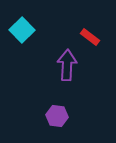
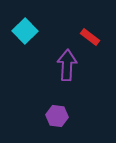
cyan square: moved 3 px right, 1 px down
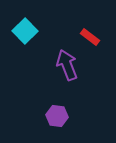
purple arrow: rotated 24 degrees counterclockwise
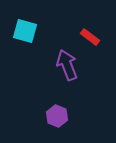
cyan square: rotated 30 degrees counterclockwise
purple hexagon: rotated 15 degrees clockwise
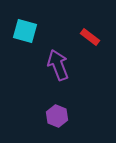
purple arrow: moved 9 px left
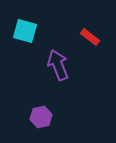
purple hexagon: moved 16 px left, 1 px down; rotated 25 degrees clockwise
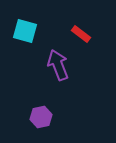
red rectangle: moved 9 px left, 3 px up
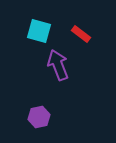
cyan square: moved 14 px right
purple hexagon: moved 2 px left
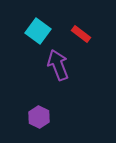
cyan square: moved 1 px left; rotated 20 degrees clockwise
purple hexagon: rotated 20 degrees counterclockwise
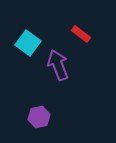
cyan square: moved 10 px left, 12 px down
purple hexagon: rotated 20 degrees clockwise
